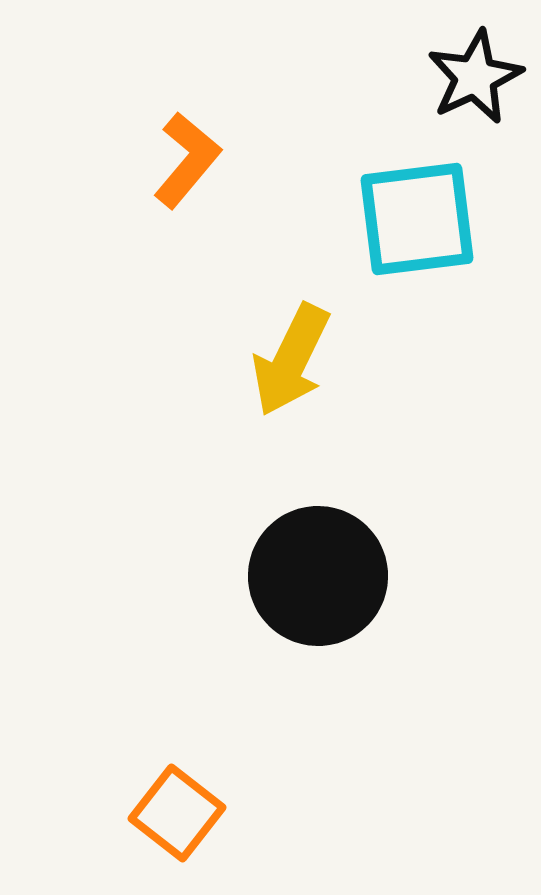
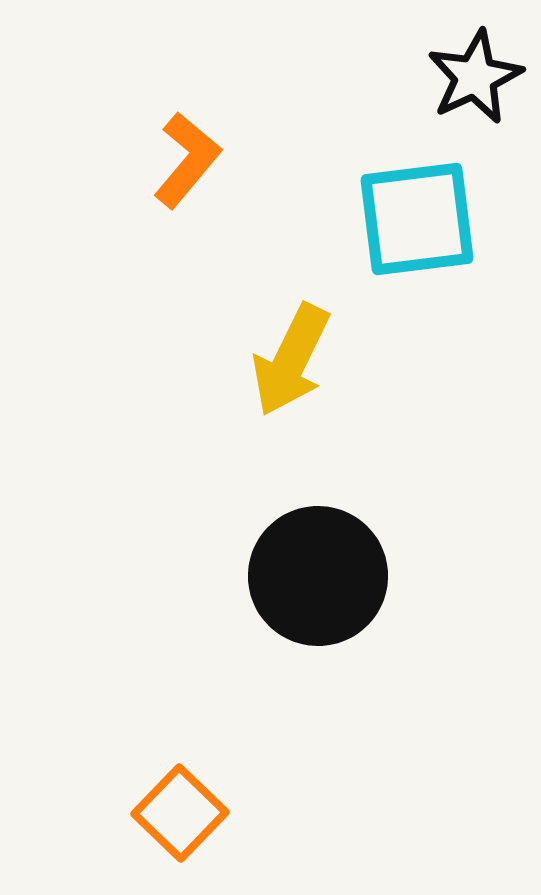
orange square: moved 3 px right; rotated 6 degrees clockwise
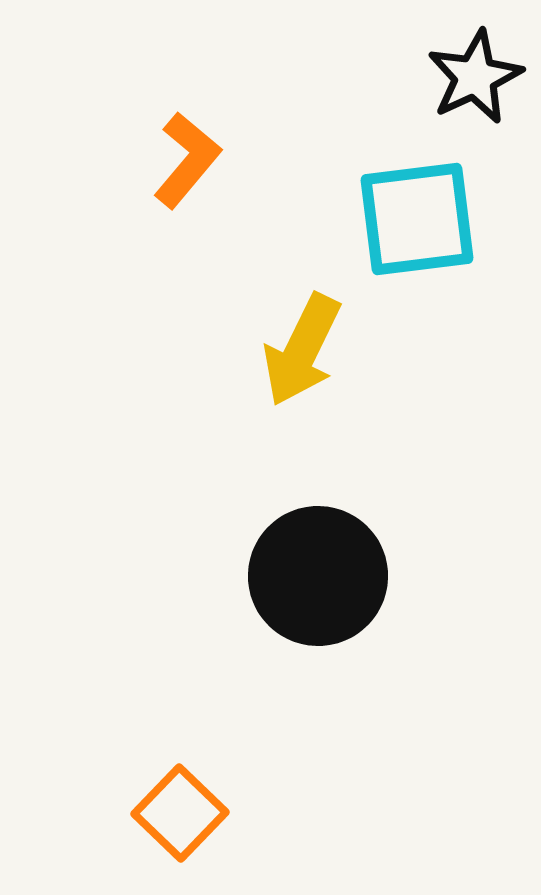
yellow arrow: moved 11 px right, 10 px up
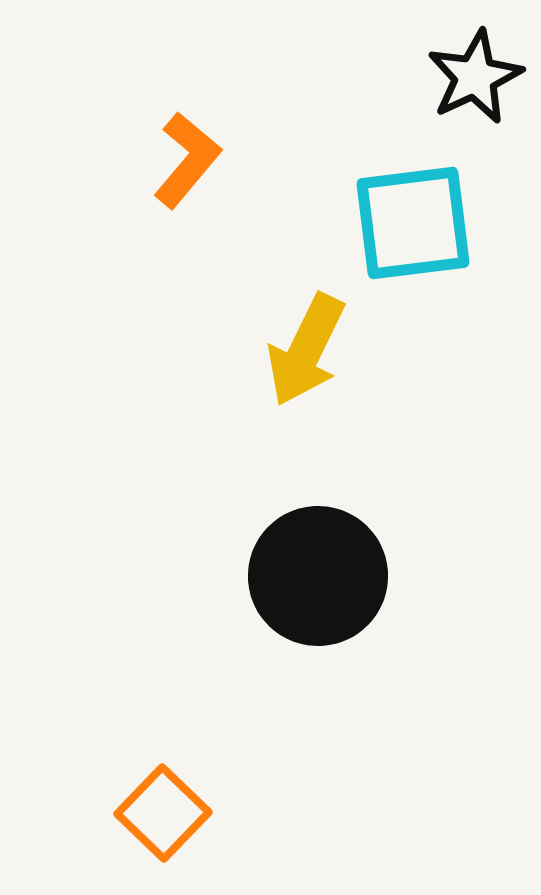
cyan square: moved 4 px left, 4 px down
yellow arrow: moved 4 px right
orange square: moved 17 px left
